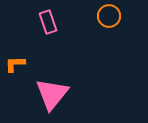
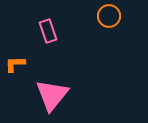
pink rectangle: moved 9 px down
pink triangle: moved 1 px down
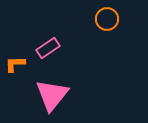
orange circle: moved 2 px left, 3 px down
pink rectangle: moved 17 px down; rotated 75 degrees clockwise
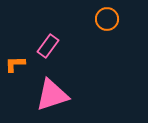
pink rectangle: moved 2 px up; rotated 20 degrees counterclockwise
pink triangle: rotated 33 degrees clockwise
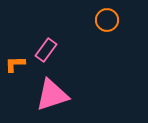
orange circle: moved 1 px down
pink rectangle: moved 2 px left, 4 px down
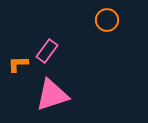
pink rectangle: moved 1 px right, 1 px down
orange L-shape: moved 3 px right
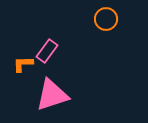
orange circle: moved 1 px left, 1 px up
orange L-shape: moved 5 px right
